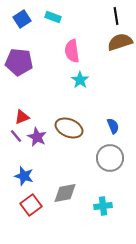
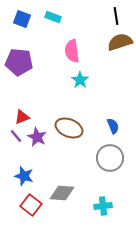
blue square: rotated 36 degrees counterclockwise
gray diamond: moved 3 px left; rotated 15 degrees clockwise
red square: rotated 15 degrees counterclockwise
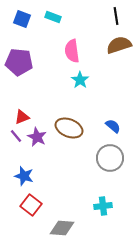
brown semicircle: moved 1 px left, 3 px down
blue semicircle: rotated 28 degrees counterclockwise
gray diamond: moved 35 px down
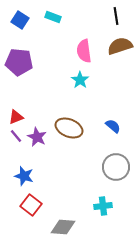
blue square: moved 2 px left, 1 px down; rotated 12 degrees clockwise
brown semicircle: moved 1 px right, 1 px down
pink semicircle: moved 12 px right
red triangle: moved 6 px left
gray circle: moved 6 px right, 9 px down
gray diamond: moved 1 px right, 1 px up
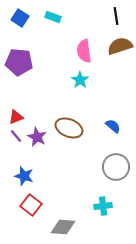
blue square: moved 2 px up
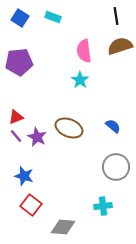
purple pentagon: rotated 12 degrees counterclockwise
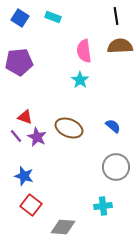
brown semicircle: rotated 15 degrees clockwise
red triangle: moved 9 px right; rotated 42 degrees clockwise
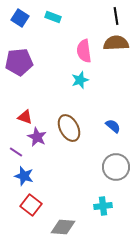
brown semicircle: moved 4 px left, 3 px up
cyan star: rotated 18 degrees clockwise
brown ellipse: rotated 40 degrees clockwise
purple line: moved 16 px down; rotated 16 degrees counterclockwise
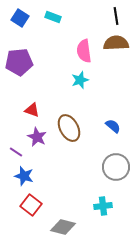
red triangle: moved 7 px right, 7 px up
gray diamond: rotated 10 degrees clockwise
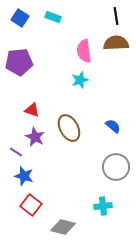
purple star: moved 2 px left
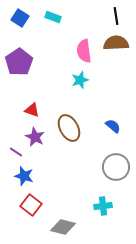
purple pentagon: rotated 28 degrees counterclockwise
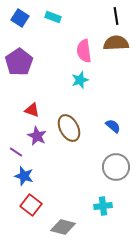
purple star: moved 2 px right, 1 px up
